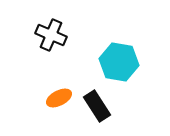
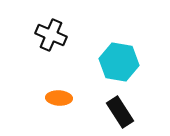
orange ellipse: rotated 30 degrees clockwise
black rectangle: moved 23 px right, 6 px down
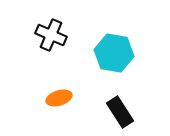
cyan hexagon: moved 5 px left, 9 px up
orange ellipse: rotated 20 degrees counterclockwise
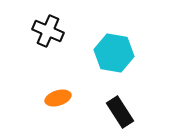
black cross: moved 3 px left, 4 px up
orange ellipse: moved 1 px left
